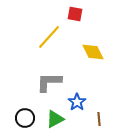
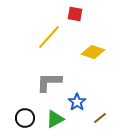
yellow diamond: rotated 45 degrees counterclockwise
brown line: moved 1 px right, 1 px up; rotated 56 degrees clockwise
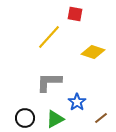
brown line: moved 1 px right
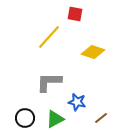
blue star: rotated 24 degrees counterclockwise
